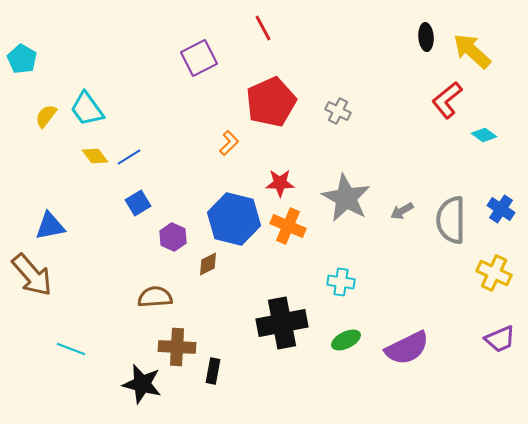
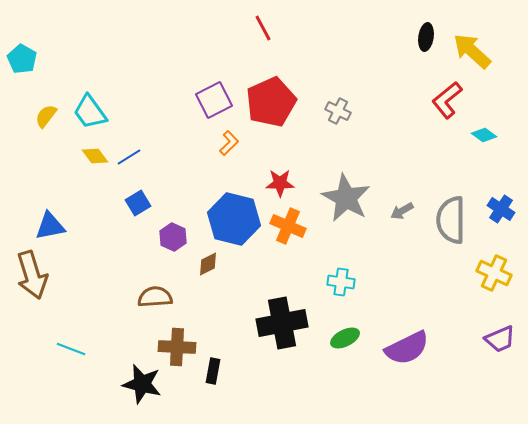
black ellipse: rotated 12 degrees clockwise
purple square: moved 15 px right, 42 px down
cyan trapezoid: moved 3 px right, 3 px down
brown arrow: rotated 24 degrees clockwise
green ellipse: moved 1 px left, 2 px up
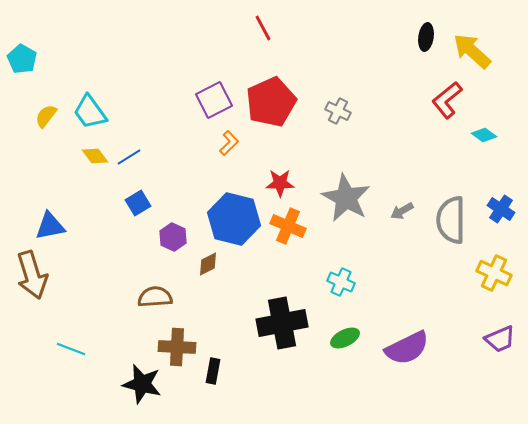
cyan cross: rotated 16 degrees clockwise
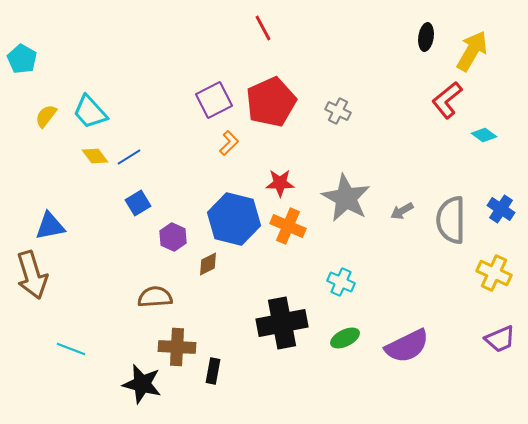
yellow arrow: rotated 78 degrees clockwise
cyan trapezoid: rotated 6 degrees counterclockwise
purple semicircle: moved 2 px up
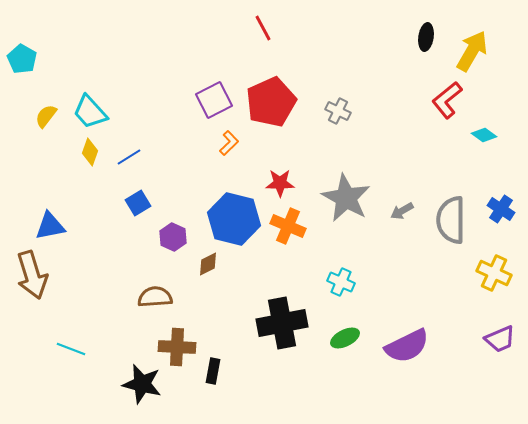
yellow diamond: moved 5 px left, 4 px up; rotated 56 degrees clockwise
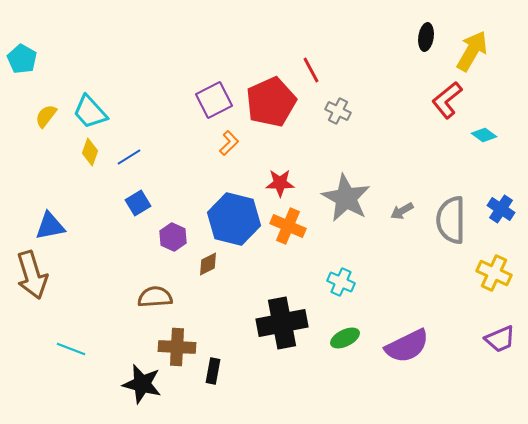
red line: moved 48 px right, 42 px down
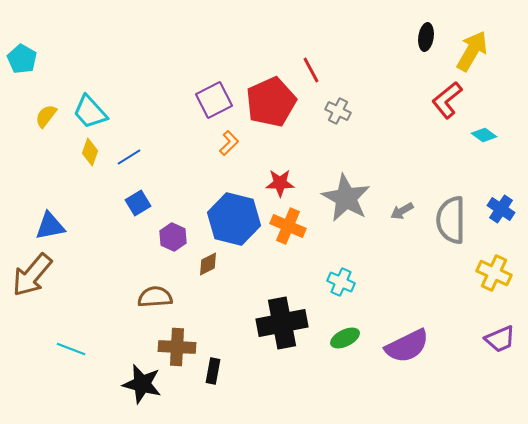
brown arrow: rotated 57 degrees clockwise
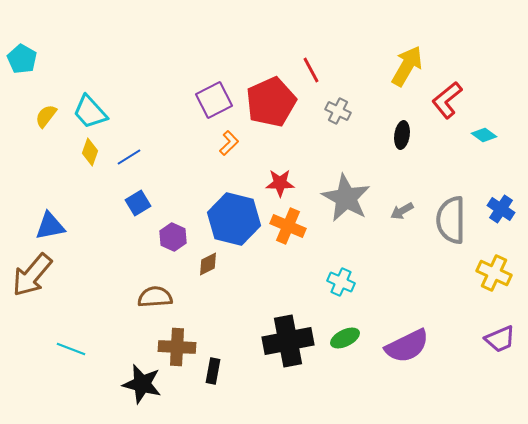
black ellipse: moved 24 px left, 98 px down
yellow arrow: moved 65 px left, 15 px down
black cross: moved 6 px right, 18 px down
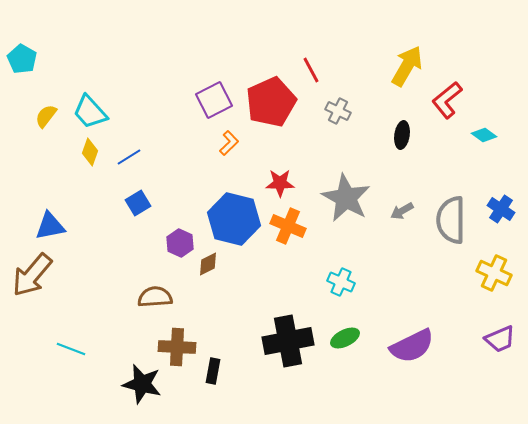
purple hexagon: moved 7 px right, 6 px down
purple semicircle: moved 5 px right
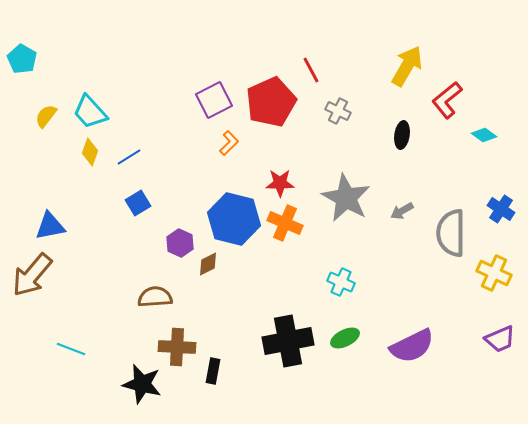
gray semicircle: moved 13 px down
orange cross: moved 3 px left, 3 px up
